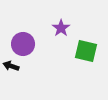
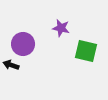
purple star: rotated 24 degrees counterclockwise
black arrow: moved 1 px up
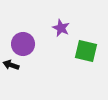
purple star: rotated 12 degrees clockwise
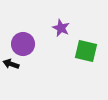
black arrow: moved 1 px up
